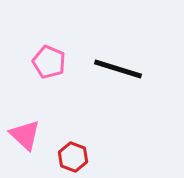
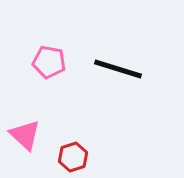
pink pentagon: rotated 12 degrees counterclockwise
red hexagon: rotated 20 degrees clockwise
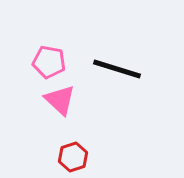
black line: moved 1 px left
pink triangle: moved 35 px right, 35 px up
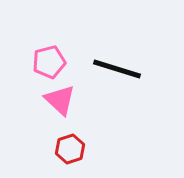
pink pentagon: rotated 24 degrees counterclockwise
red hexagon: moved 3 px left, 8 px up
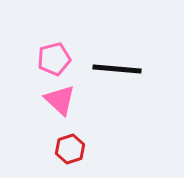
pink pentagon: moved 5 px right, 3 px up
black line: rotated 12 degrees counterclockwise
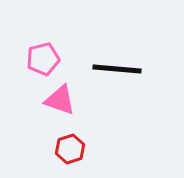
pink pentagon: moved 11 px left
pink triangle: rotated 24 degrees counterclockwise
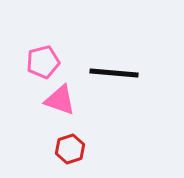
pink pentagon: moved 3 px down
black line: moved 3 px left, 4 px down
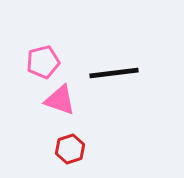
black line: rotated 12 degrees counterclockwise
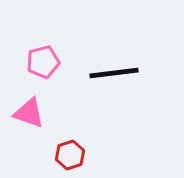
pink triangle: moved 31 px left, 13 px down
red hexagon: moved 6 px down
